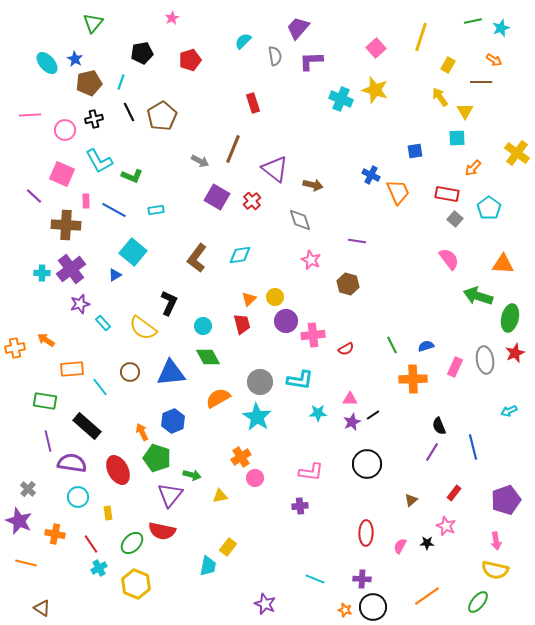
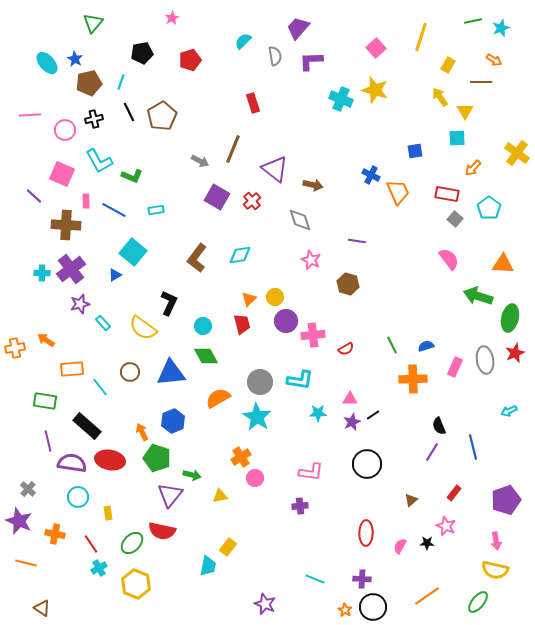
green diamond at (208, 357): moved 2 px left, 1 px up
red ellipse at (118, 470): moved 8 px left, 10 px up; rotated 52 degrees counterclockwise
orange star at (345, 610): rotated 16 degrees clockwise
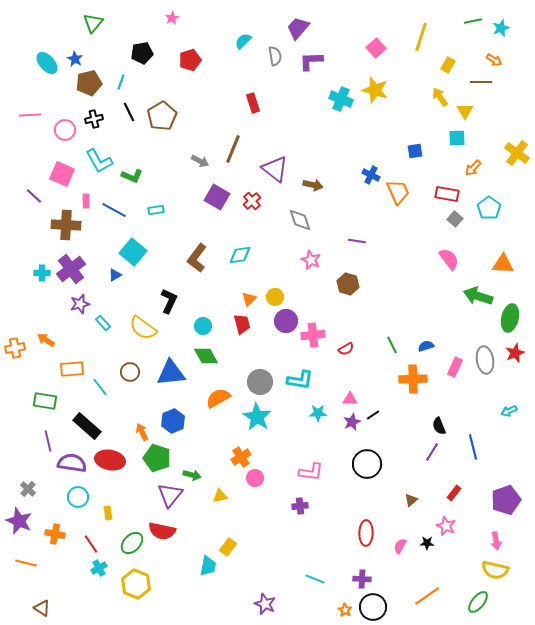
black L-shape at (169, 303): moved 2 px up
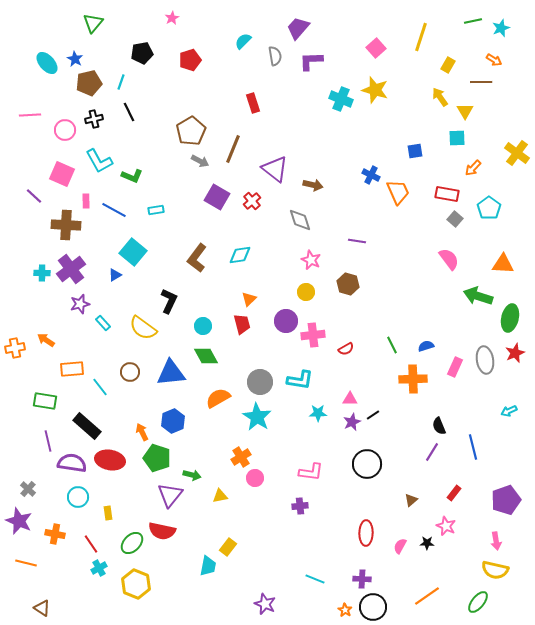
brown pentagon at (162, 116): moved 29 px right, 15 px down
yellow circle at (275, 297): moved 31 px right, 5 px up
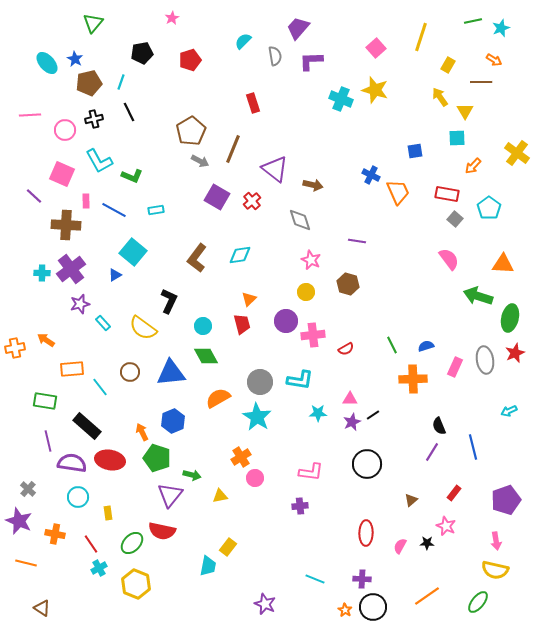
orange arrow at (473, 168): moved 2 px up
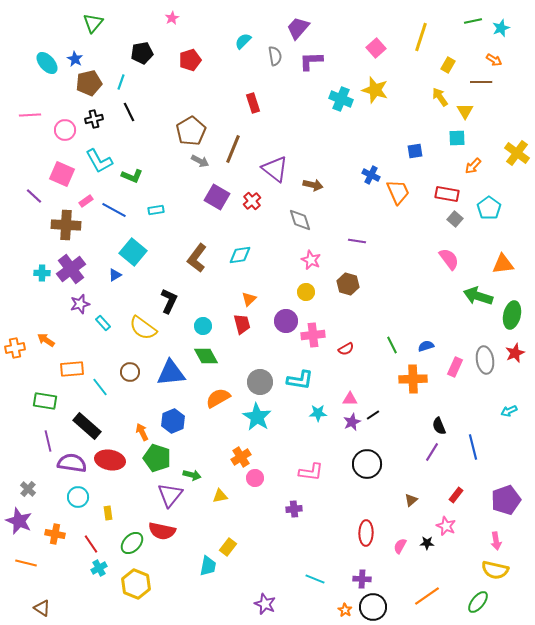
pink rectangle at (86, 201): rotated 56 degrees clockwise
orange triangle at (503, 264): rotated 10 degrees counterclockwise
green ellipse at (510, 318): moved 2 px right, 3 px up
red rectangle at (454, 493): moved 2 px right, 2 px down
purple cross at (300, 506): moved 6 px left, 3 px down
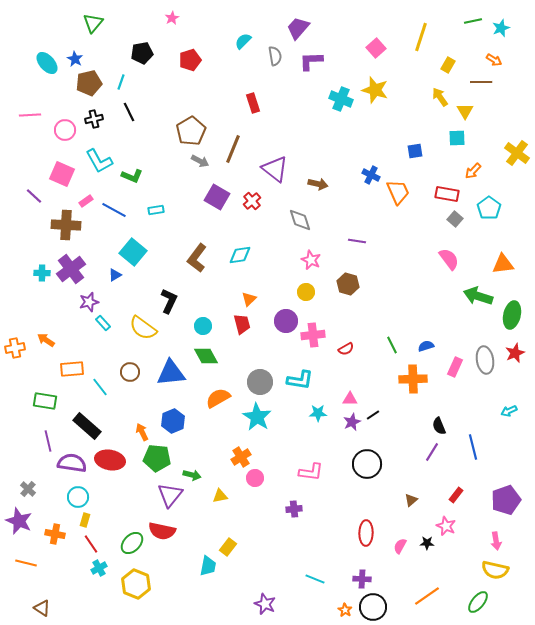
orange arrow at (473, 166): moved 5 px down
brown arrow at (313, 185): moved 5 px right, 1 px up
purple star at (80, 304): moved 9 px right, 2 px up
green pentagon at (157, 458): rotated 12 degrees counterclockwise
yellow rectangle at (108, 513): moved 23 px left, 7 px down; rotated 24 degrees clockwise
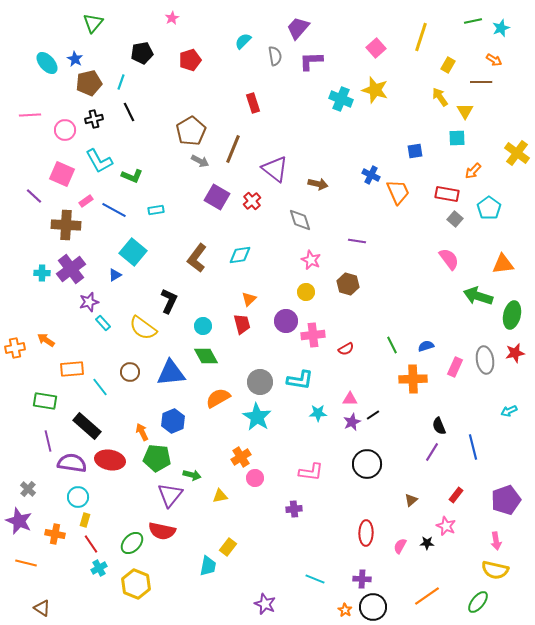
red star at (515, 353): rotated 12 degrees clockwise
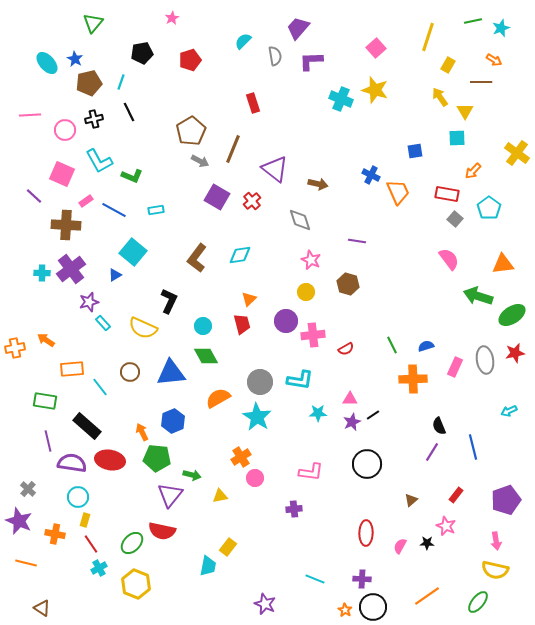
yellow line at (421, 37): moved 7 px right
green ellipse at (512, 315): rotated 44 degrees clockwise
yellow semicircle at (143, 328): rotated 12 degrees counterclockwise
